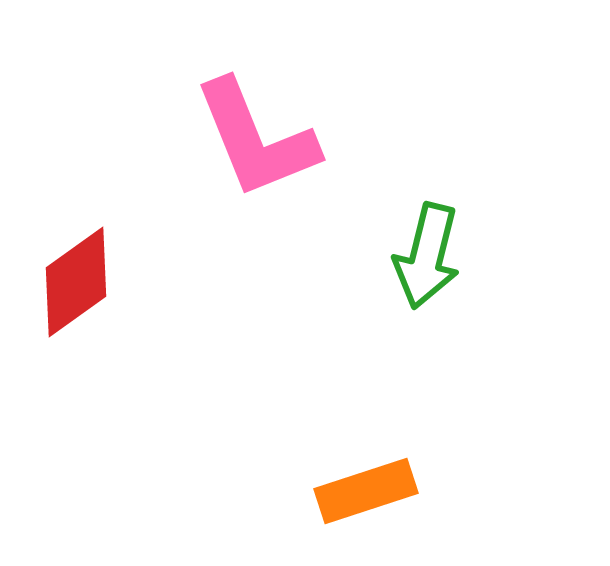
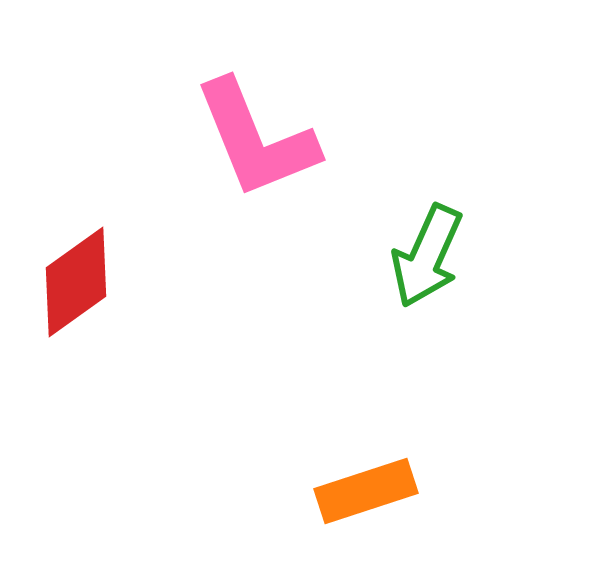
green arrow: rotated 10 degrees clockwise
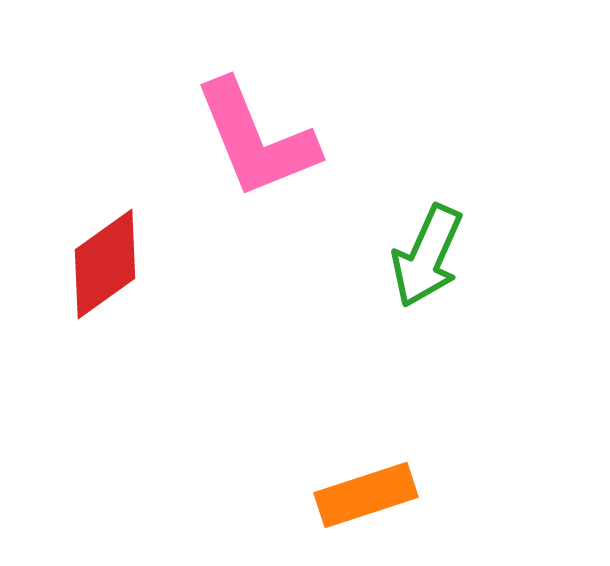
red diamond: moved 29 px right, 18 px up
orange rectangle: moved 4 px down
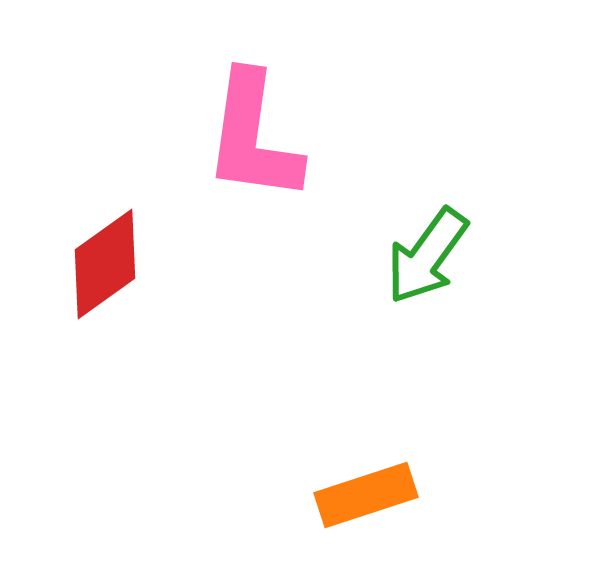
pink L-shape: moved 3 px left, 2 px up; rotated 30 degrees clockwise
green arrow: rotated 12 degrees clockwise
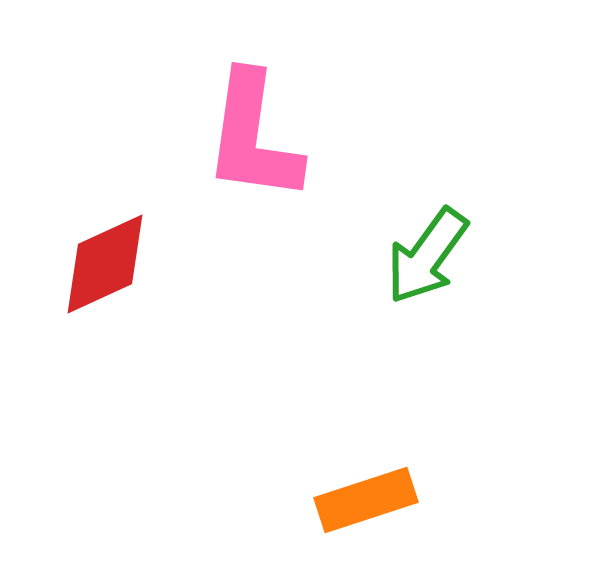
red diamond: rotated 11 degrees clockwise
orange rectangle: moved 5 px down
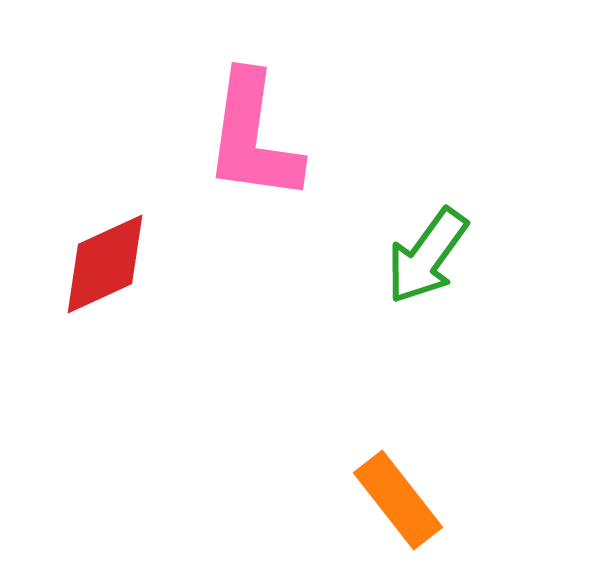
orange rectangle: moved 32 px right; rotated 70 degrees clockwise
